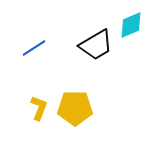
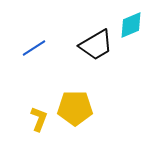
yellow L-shape: moved 11 px down
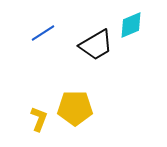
blue line: moved 9 px right, 15 px up
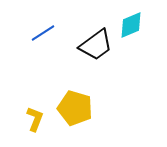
black trapezoid: rotated 6 degrees counterclockwise
yellow pentagon: rotated 16 degrees clockwise
yellow L-shape: moved 4 px left
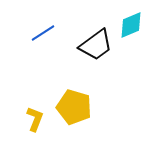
yellow pentagon: moved 1 px left, 1 px up
